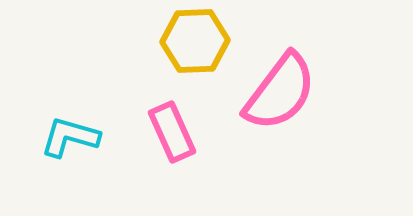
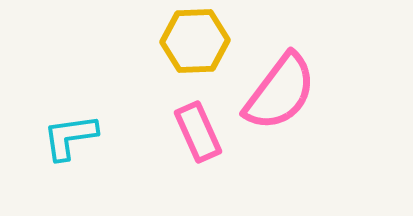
pink rectangle: moved 26 px right
cyan L-shape: rotated 24 degrees counterclockwise
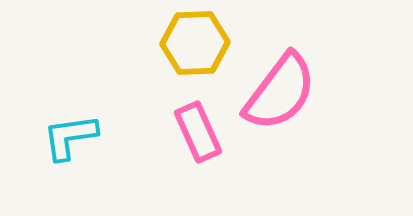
yellow hexagon: moved 2 px down
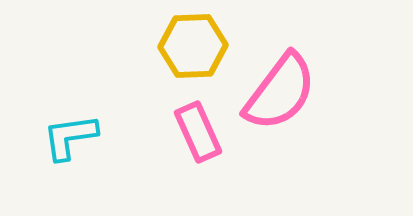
yellow hexagon: moved 2 px left, 3 px down
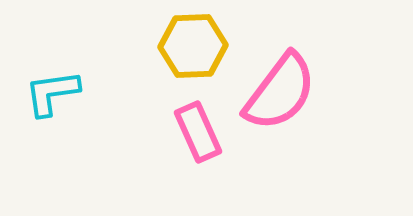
cyan L-shape: moved 18 px left, 44 px up
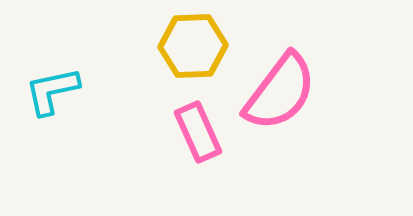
cyan L-shape: moved 2 px up; rotated 4 degrees counterclockwise
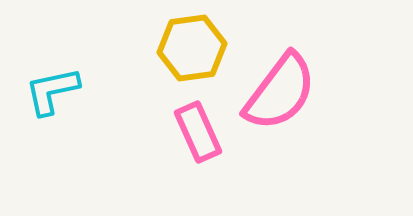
yellow hexagon: moved 1 px left, 2 px down; rotated 6 degrees counterclockwise
